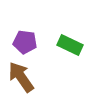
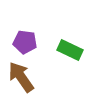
green rectangle: moved 5 px down
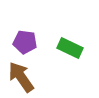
green rectangle: moved 2 px up
